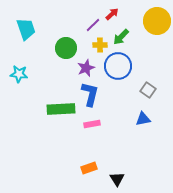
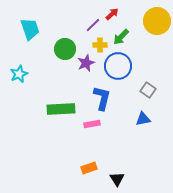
cyan trapezoid: moved 4 px right
green circle: moved 1 px left, 1 px down
purple star: moved 5 px up
cyan star: rotated 30 degrees counterclockwise
blue L-shape: moved 12 px right, 4 px down
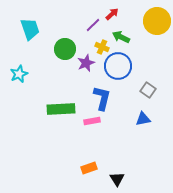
green arrow: rotated 72 degrees clockwise
yellow cross: moved 2 px right, 2 px down; rotated 24 degrees clockwise
pink rectangle: moved 3 px up
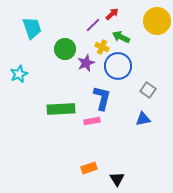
cyan trapezoid: moved 2 px right, 1 px up
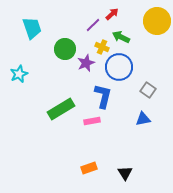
blue circle: moved 1 px right, 1 px down
blue L-shape: moved 1 px right, 2 px up
green rectangle: rotated 28 degrees counterclockwise
black triangle: moved 8 px right, 6 px up
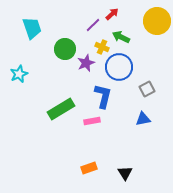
gray square: moved 1 px left, 1 px up; rotated 28 degrees clockwise
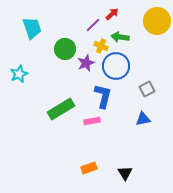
green arrow: moved 1 px left; rotated 18 degrees counterclockwise
yellow cross: moved 1 px left, 1 px up
blue circle: moved 3 px left, 1 px up
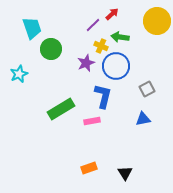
green circle: moved 14 px left
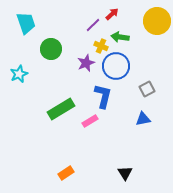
cyan trapezoid: moved 6 px left, 5 px up
pink rectangle: moved 2 px left; rotated 21 degrees counterclockwise
orange rectangle: moved 23 px left, 5 px down; rotated 14 degrees counterclockwise
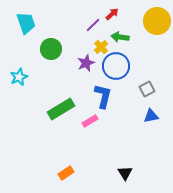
yellow cross: moved 1 px down; rotated 24 degrees clockwise
cyan star: moved 3 px down
blue triangle: moved 8 px right, 3 px up
